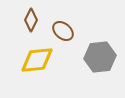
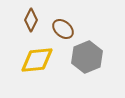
brown ellipse: moved 2 px up
gray hexagon: moved 13 px left; rotated 16 degrees counterclockwise
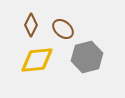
brown diamond: moved 5 px down
gray hexagon: rotated 8 degrees clockwise
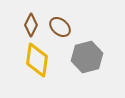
brown ellipse: moved 3 px left, 2 px up
yellow diamond: rotated 76 degrees counterclockwise
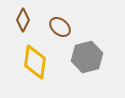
brown diamond: moved 8 px left, 5 px up
yellow diamond: moved 2 px left, 2 px down
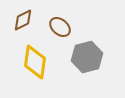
brown diamond: rotated 35 degrees clockwise
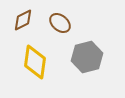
brown ellipse: moved 4 px up
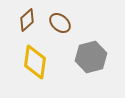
brown diamond: moved 4 px right; rotated 15 degrees counterclockwise
gray hexagon: moved 4 px right
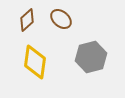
brown ellipse: moved 1 px right, 4 px up
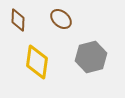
brown diamond: moved 9 px left; rotated 45 degrees counterclockwise
yellow diamond: moved 2 px right
